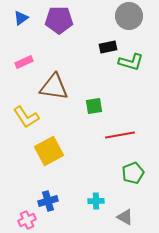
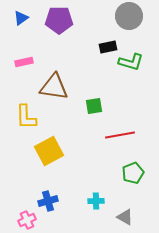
pink rectangle: rotated 12 degrees clockwise
yellow L-shape: rotated 32 degrees clockwise
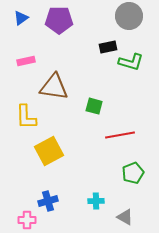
pink rectangle: moved 2 px right, 1 px up
green square: rotated 24 degrees clockwise
pink cross: rotated 24 degrees clockwise
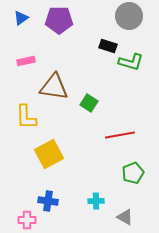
black rectangle: moved 1 px up; rotated 30 degrees clockwise
green square: moved 5 px left, 3 px up; rotated 18 degrees clockwise
yellow square: moved 3 px down
blue cross: rotated 24 degrees clockwise
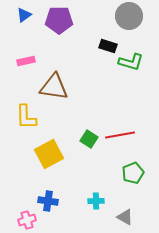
blue triangle: moved 3 px right, 3 px up
green square: moved 36 px down
pink cross: rotated 18 degrees counterclockwise
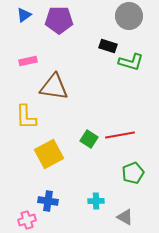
pink rectangle: moved 2 px right
